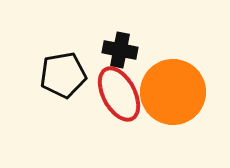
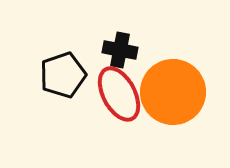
black pentagon: rotated 9 degrees counterclockwise
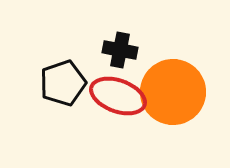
black pentagon: moved 8 px down
red ellipse: moved 1 px left, 2 px down; rotated 42 degrees counterclockwise
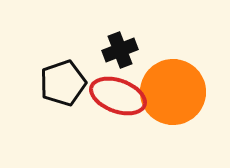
black cross: rotated 32 degrees counterclockwise
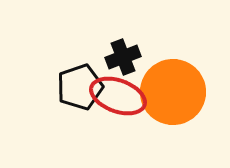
black cross: moved 3 px right, 7 px down
black pentagon: moved 17 px right, 4 px down
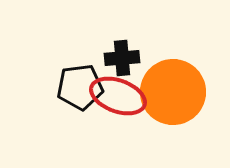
black cross: moved 1 px left, 1 px down; rotated 16 degrees clockwise
black pentagon: rotated 12 degrees clockwise
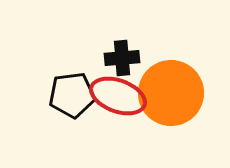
black pentagon: moved 8 px left, 8 px down
orange circle: moved 2 px left, 1 px down
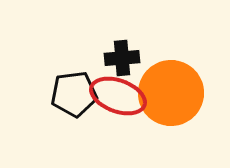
black pentagon: moved 2 px right, 1 px up
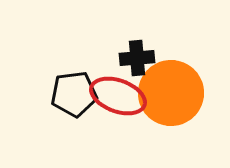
black cross: moved 15 px right
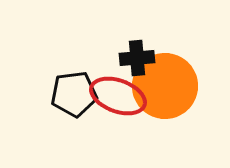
orange circle: moved 6 px left, 7 px up
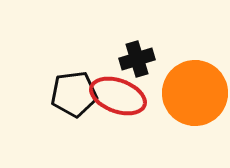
black cross: moved 1 px down; rotated 12 degrees counterclockwise
orange circle: moved 30 px right, 7 px down
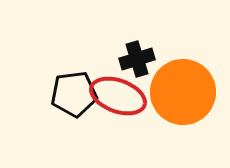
orange circle: moved 12 px left, 1 px up
